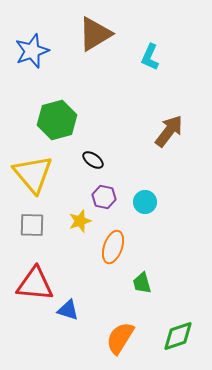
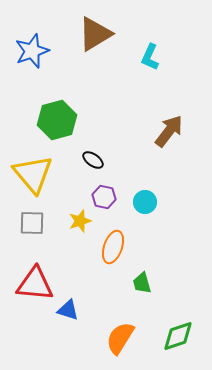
gray square: moved 2 px up
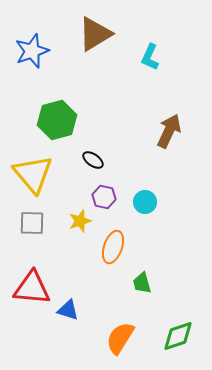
brown arrow: rotated 12 degrees counterclockwise
red triangle: moved 3 px left, 4 px down
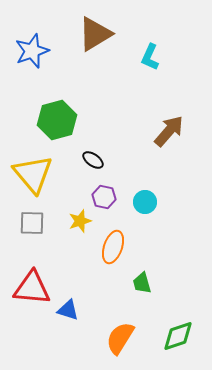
brown arrow: rotated 16 degrees clockwise
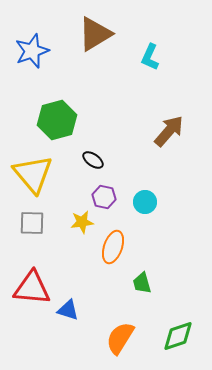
yellow star: moved 2 px right, 1 px down; rotated 10 degrees clockwise
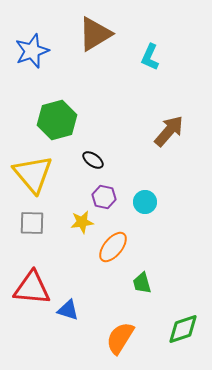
orange ellipse: rotated 20 degrees clockwise
green diamond: moved 5 px right, 7 px up
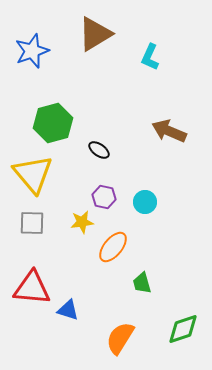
green hexagon: moved 4 px left, 3 px down
brown arrow: rotated 108 degrees counterclockwise
black ellipse: moved 6 px right, 10 px up
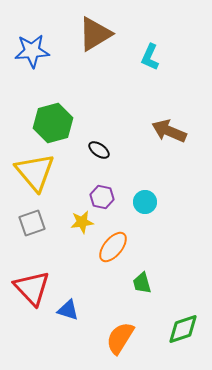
blue star: rotated 16 degrees clockwise
yellow triangle: moved 2 px right, 2 px up
purple hexagon: moved 2 px left
gray square: rotated 20 degrees counterclockwise
red triangle: rotated 42 degrees clockwise
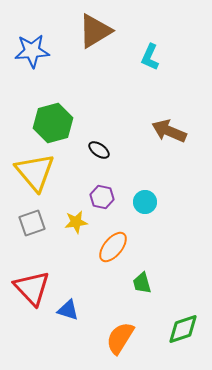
brown triangle: moved 3 px up
yellow star: moved 6 px left
